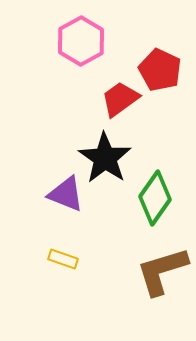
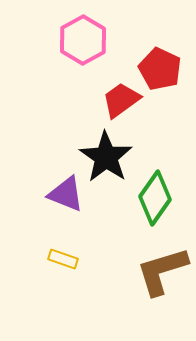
pink hexagon: moved 2 px right, 1 px up
red pentagon: moved 1 px up
red trapezoid: moved 1 px right, 1 px down
black star: moved 1 px right, 1 px up
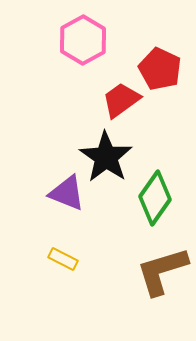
purple triangle: moved 1 px right, 1 px up
yellow rectangle: rotated 8 degrees clockwise
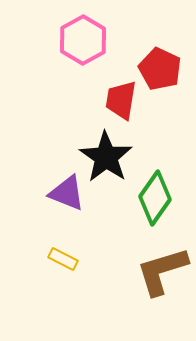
red trapezoid: rotated 45 degrees counterclockwise
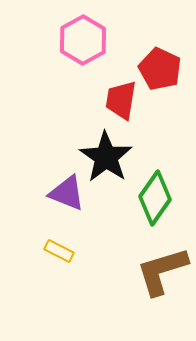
yellow rectangle: moved 4 px left, 8 px up
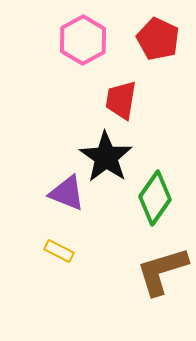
red pentagon: moved 2 px left, 30 px up
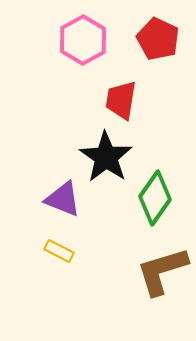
purple triangle: moved 4 px left, 6 px down
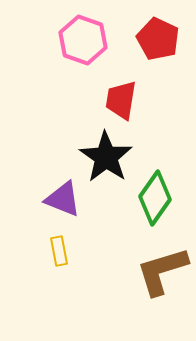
pink hexagon: rotated 12 degrees counterclockwise
yellow rectangle: rotated 52 degrees clockwise
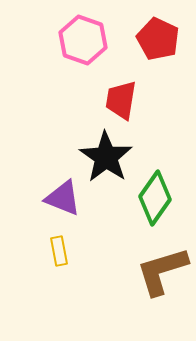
purple triangle: moved 1 px up
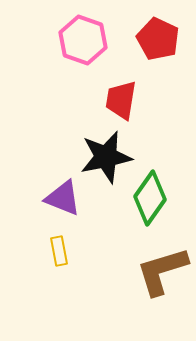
black star: rotated 26 degrees clockwise
green diamond: moved 5 px left
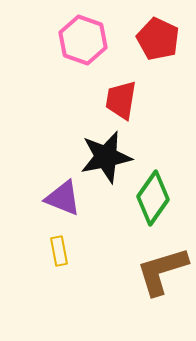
green diamond: moved 3 px right
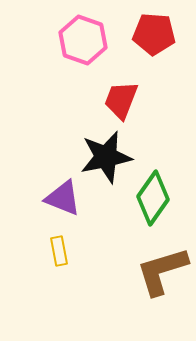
red pentagon: moved 4 px left, 5 px up; rotated 21 degrees counterclockwise
red trapezoid: rotated 12 degrees clockwise
